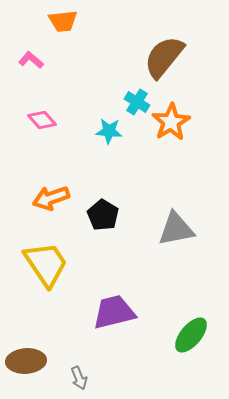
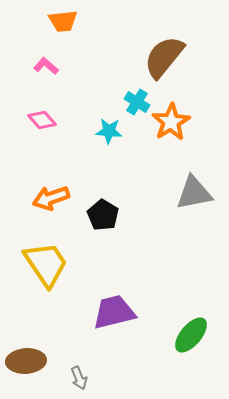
pink L-shape: moved 15 px right, 6 px down
gray triangle: moved 18 px right, 36 px up
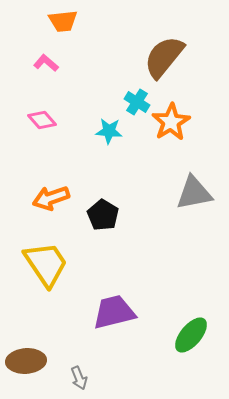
pink L-shape: moved 3 px up
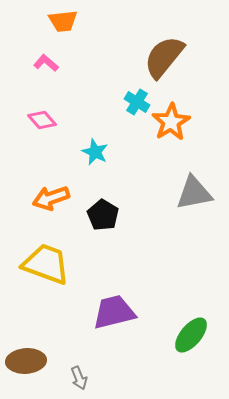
cyan star: moved 14 px left, 21 px down; rotated 20 degrees clockwise
yellow trapezoid: rotated 36 degrees counterclockwise
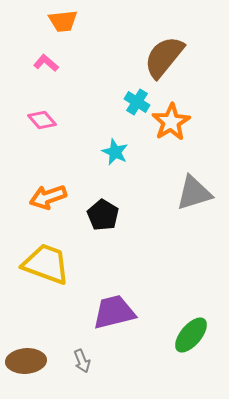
cyan star: moved 20 px right
gray triangle: rotated 6 degrees counterclockwise
orange arrow: moved 3 px left, 1 px up
gray arrow: moved 3 px right, 17 px up
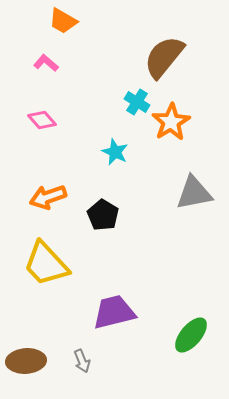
orange trapezoid: rotated 36 degrees clockwise
gray triangle: rotated 6 degrees clockwise
yellow trapezoid: rotated 153 degrees counterclockwise
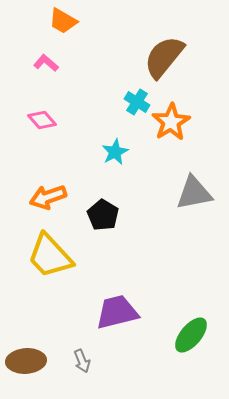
cyan star: rotated 20 degrees clockwise
yellow trapezoid: moved 4 px right, 8 px up
purple trapezoid: moved 3 px right
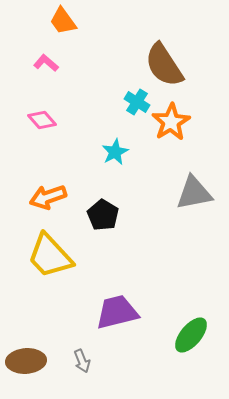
orange trapezoid: rotated 24 degrees clockwise
brown semicircle: moved 8 px down; rotated 72 degrees counterclockwise
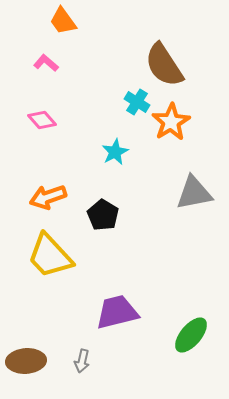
gray arrow: rotated 35 degrees clockwise
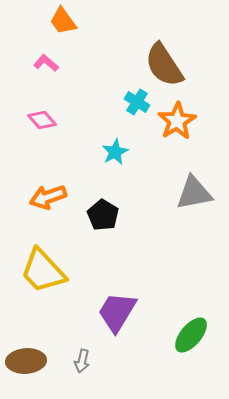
orange star: moved 6 px right, 1 px up
yellow trapezoid: moved 7 px left, 15 px down
purple trapezoid: rotated 45 degrees counterclockwise
